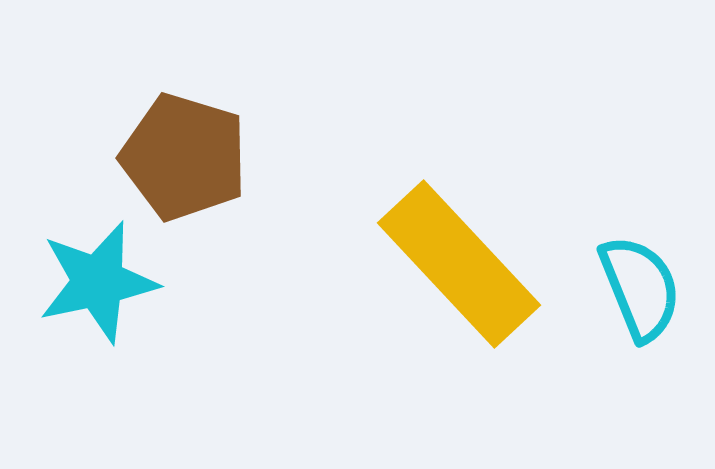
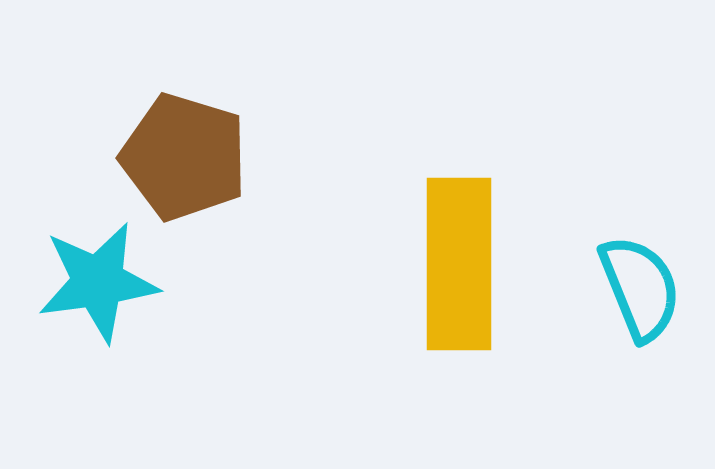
yellow rectangle: rotated 43 degrees clockwise
cyan star: rotated 4 degrees clockwise
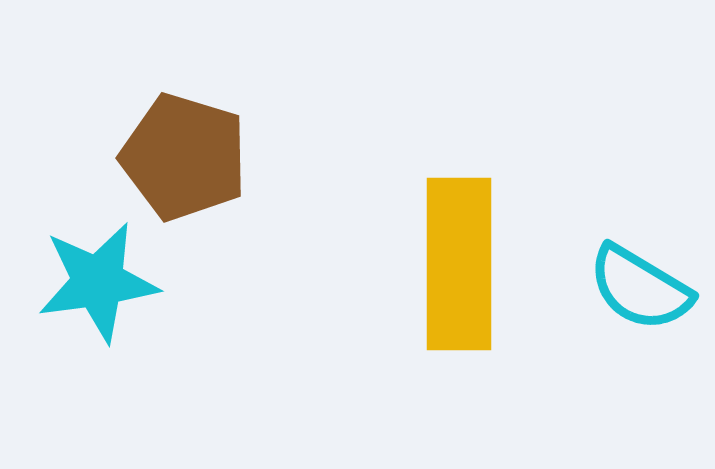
cyan semicircle: rotated 143 degrees clockwise
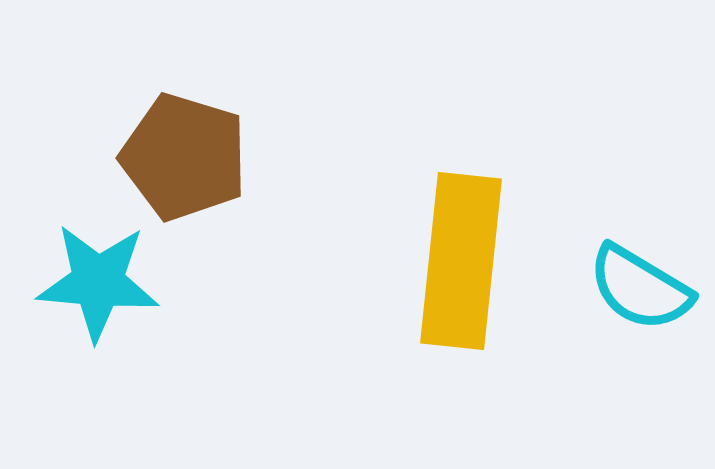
yellow rectangle: moved 2 px right, 3 px up; rotated 6 degrees clockwise
cyan star: rotated 13 degrees clockwise
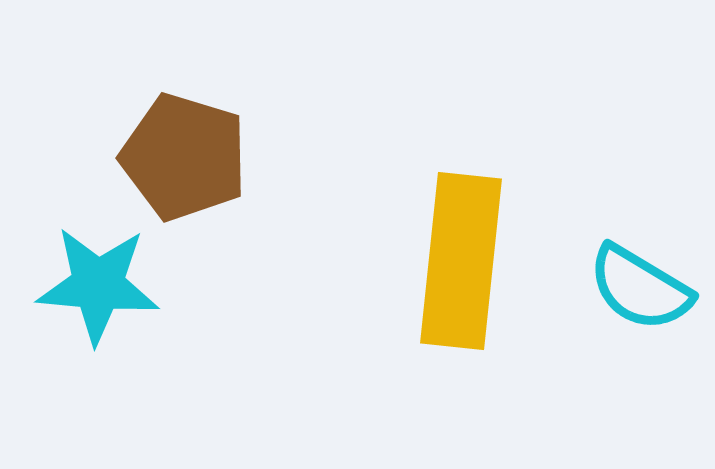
cyan star: moved 3 px down
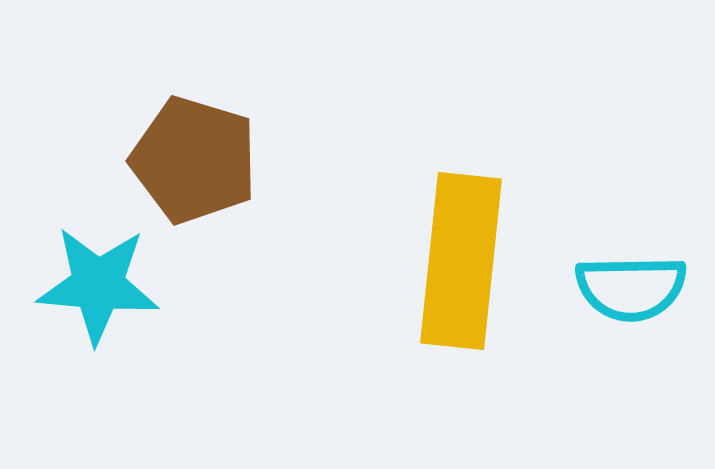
brown pentagon: moved 10 px right, 3 px down
cyan semicircle: moved 9 px left; rotated 32 degrees counterclockwise
